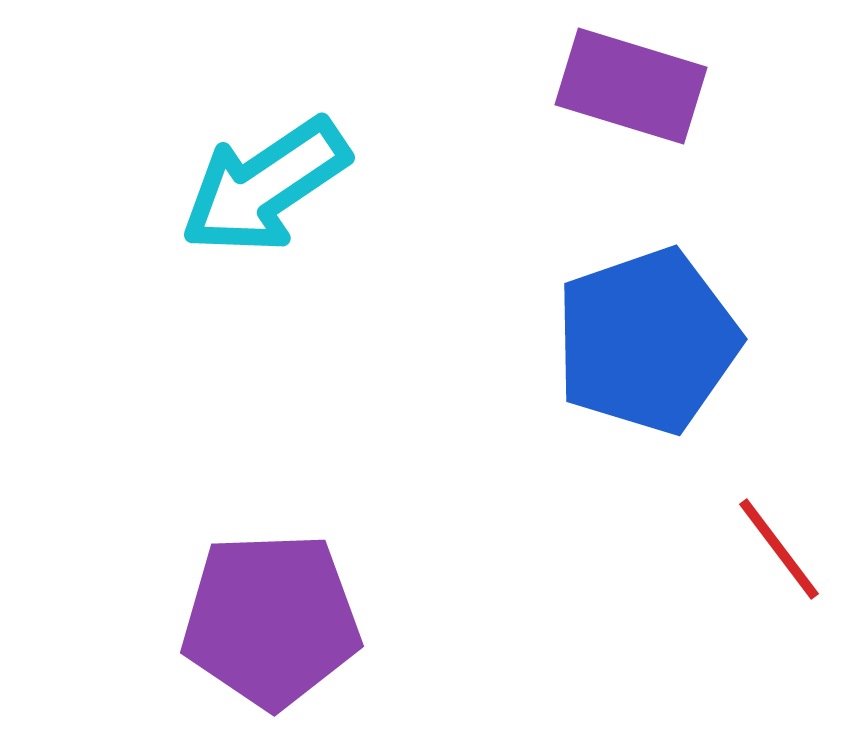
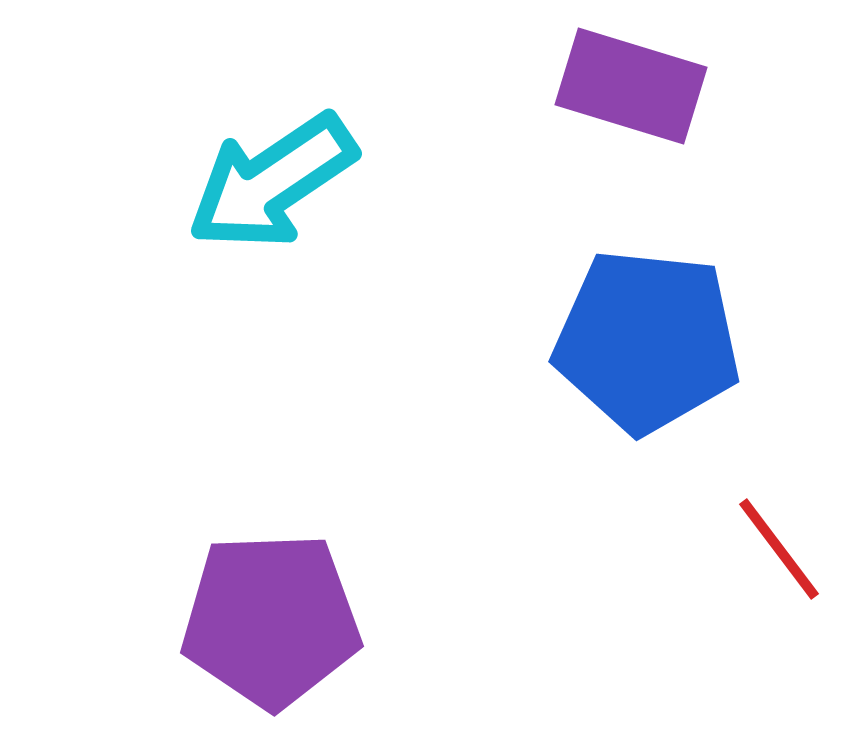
cyan arrow: moved 7 px right, 4 px up
blue pentagon: rotated 25 degrees clockwise
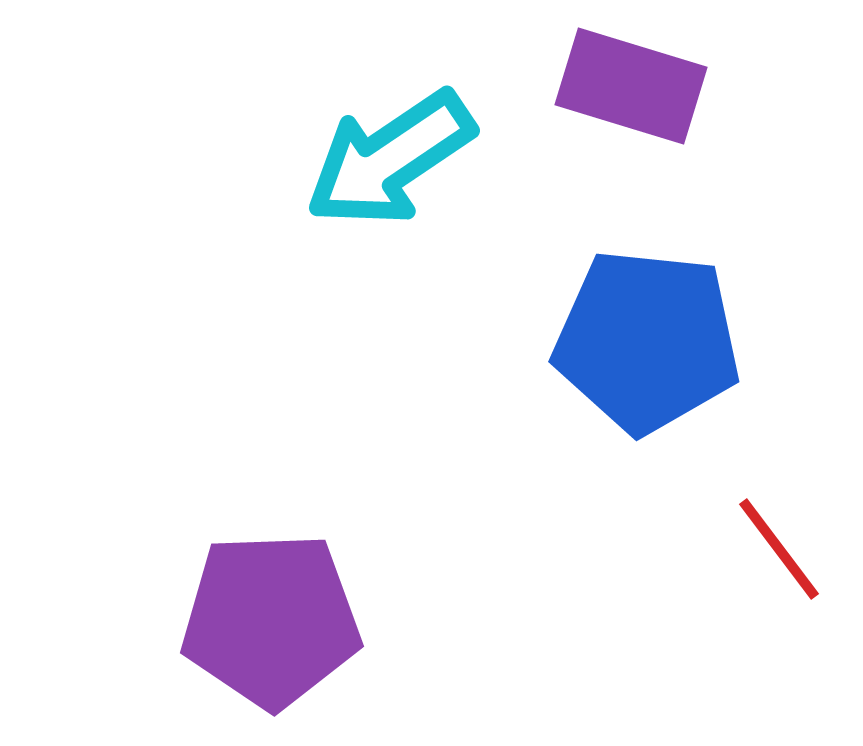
cyan arrow: moved 118 px right, 23 px up
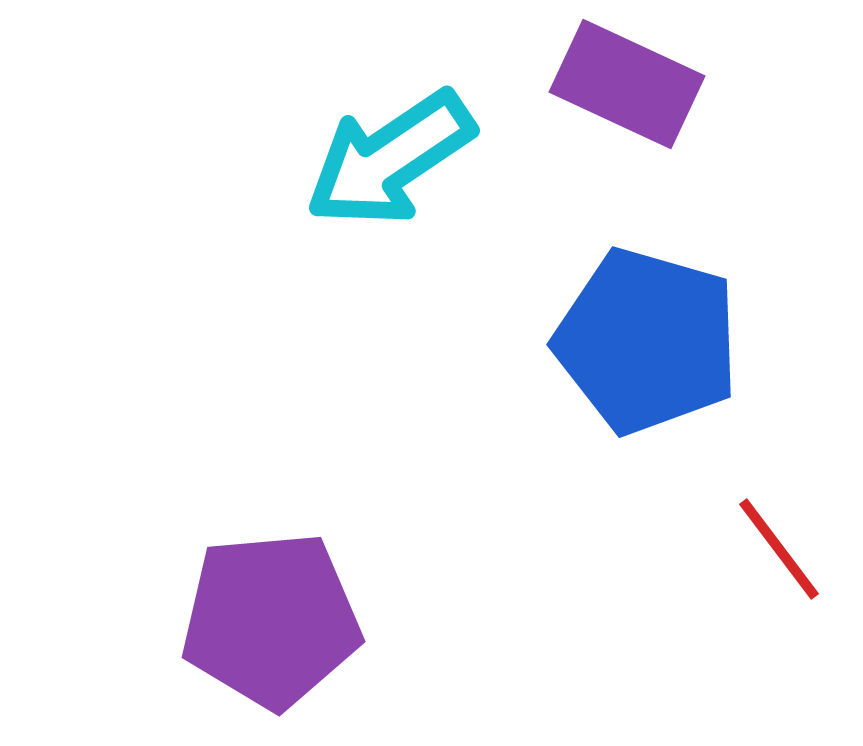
purple rectangle: moved 4 px left, 2 px up; rotated 8 degrees clockwise
blue pentagon: rotated 10 degrees clockwise
purple pentagon: rotated 3 degrees counterclockwise
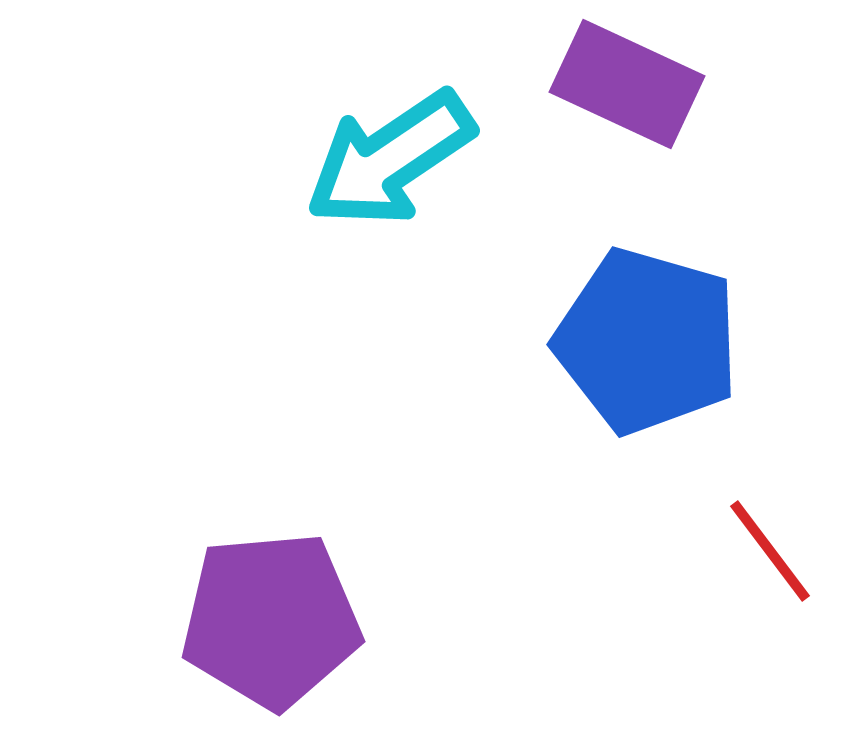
red line: moved 9 px left, 2 px down
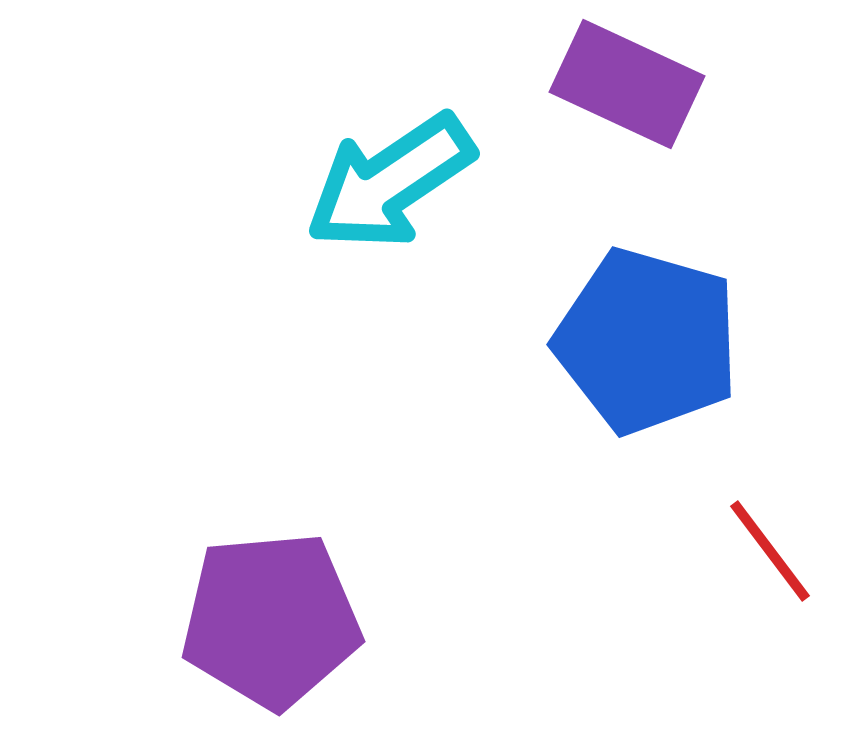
cyan arrow: moved 23 px down
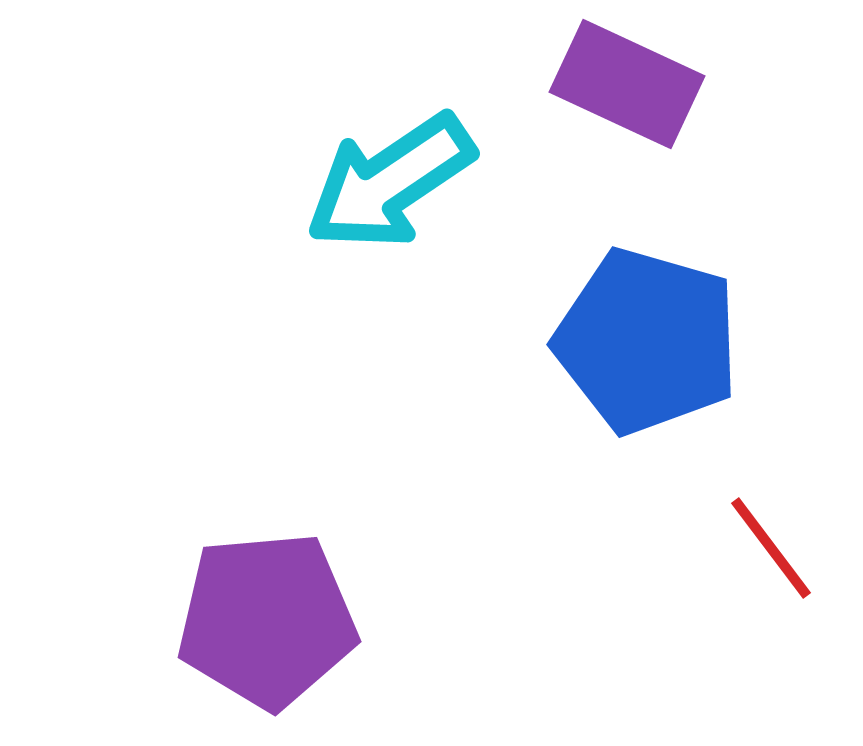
red line: moved 1 px right, 3 px up
purple pentagon: moved 4 px left
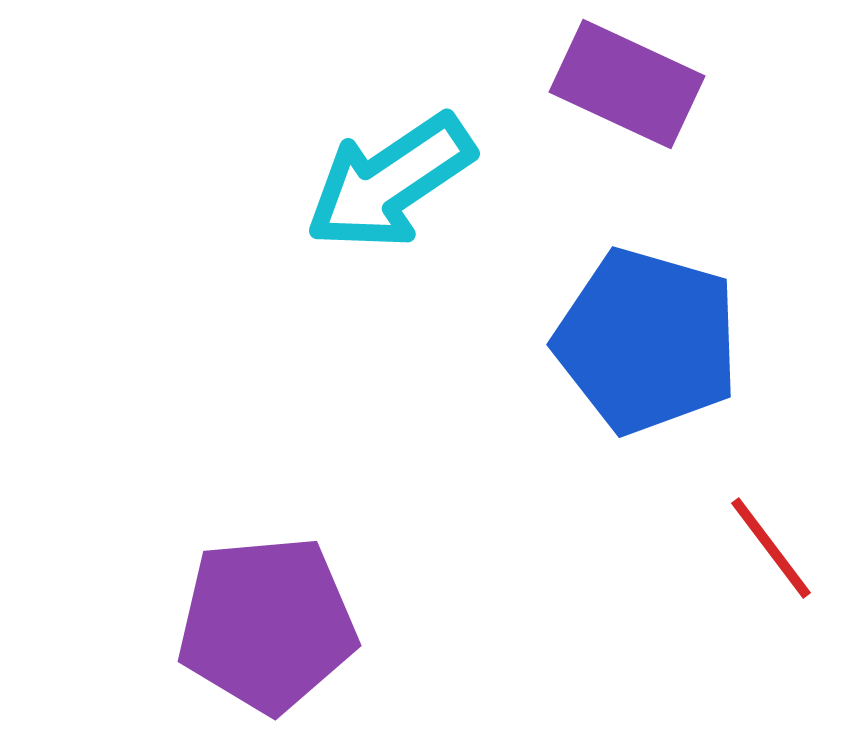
purple pentagon: moved 4 px down
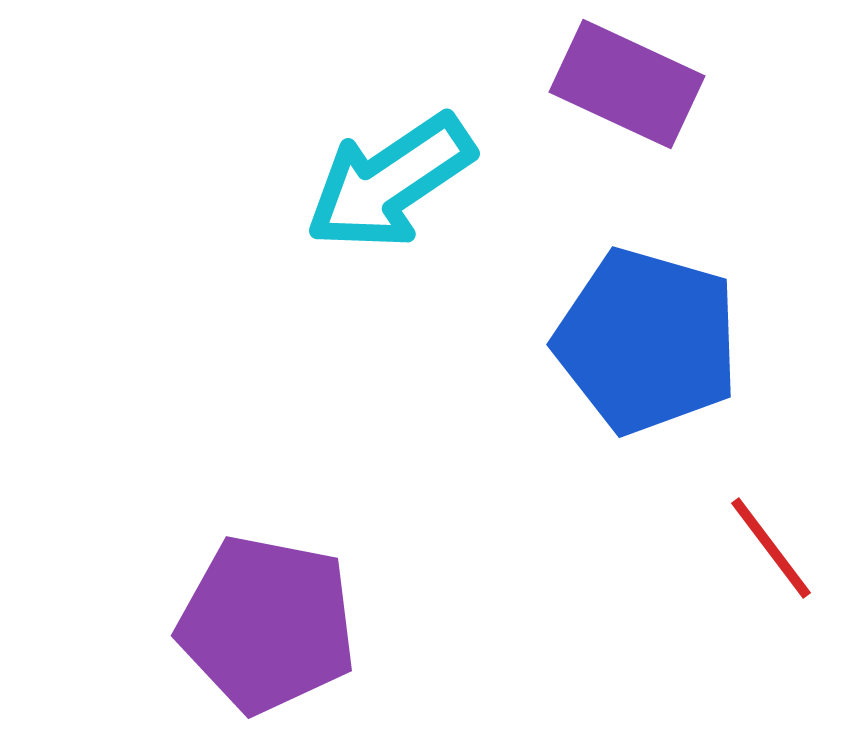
purple pentagon: rotated 16 degrees clockwise
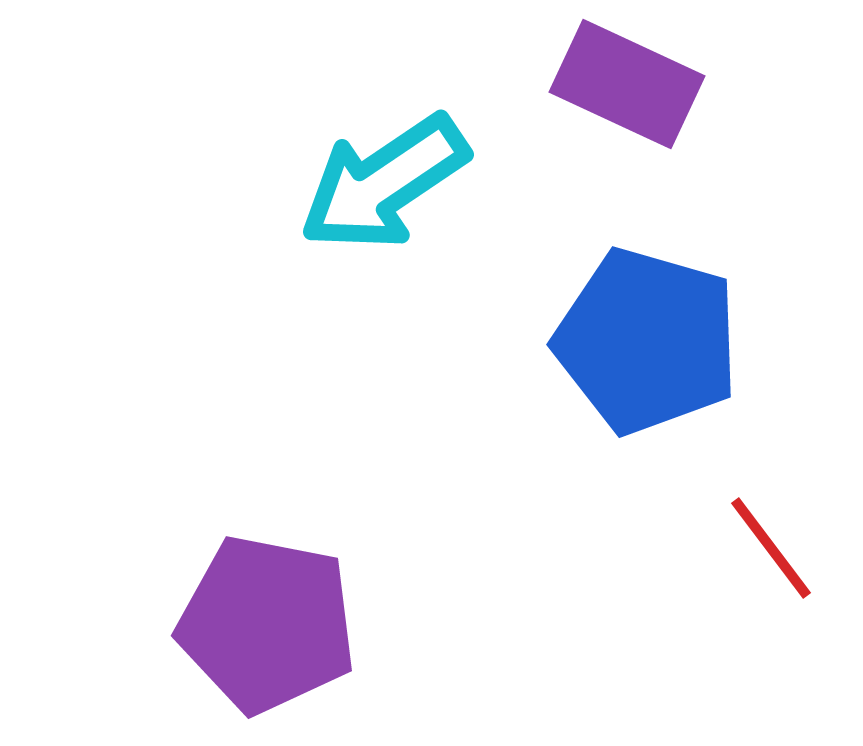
cyan arrow: moved 6 px left, 1 px down
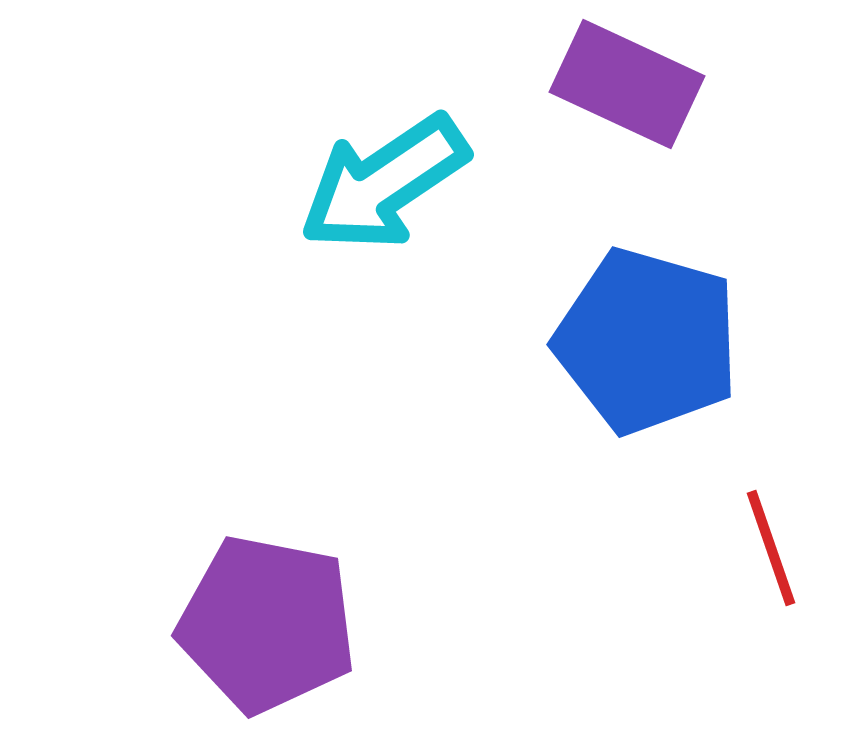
red line: rotated 18 degrees clockwise
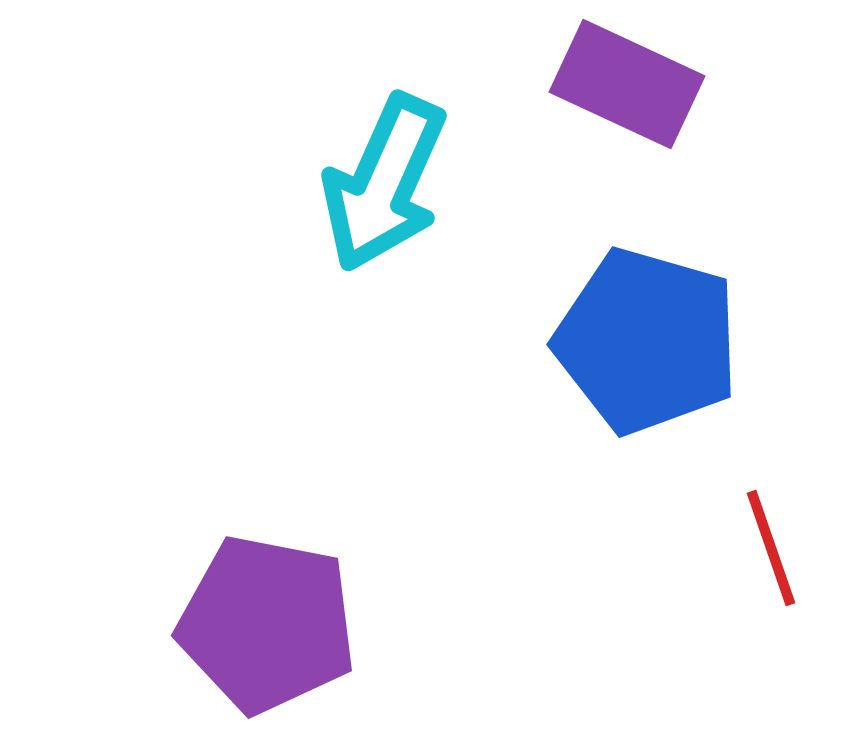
cyan arrow: rotated 32 degrees counterclockwise
